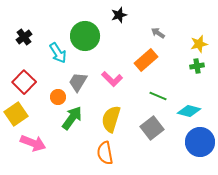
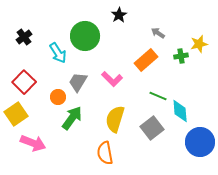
black star: rotated 14 degrees counterclockwise
green cross: moved 16 px left, 10 px up
cyan diamond: moved 9 px left; rotated 70 degrees clockwise
yellow semicircle: moved 4 px right
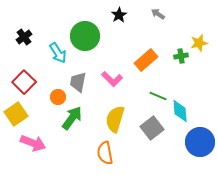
gray arrow: moved 19 px up
yellow star: moved 1 px up
gray trapezoid: rotated 20 degrees counterclockwise
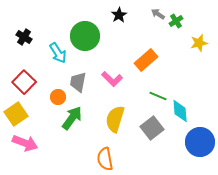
black cross: rotated 21 degrees counterclockwise
green cross: moved 5 px left, 35 px up; rotated 24 degrees counterclockwise
pink arrow: moved 8 px left
orange semicircle: moved 6 px down
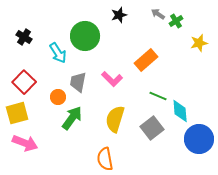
black star: rotated 14 degrees clockwise
yellow square: moved 1 px right, 1 px up; rotated 20 degrees clockwise
blue circle: moved 1 px left, 3 px up
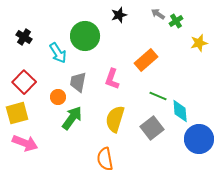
pink L-shape: rotated 65 degrees clockwise
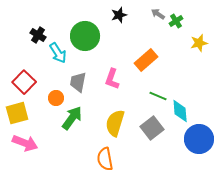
black cross: moved 14 px right, 2 px up
orange circle: moved 2 px left, 1 px down
yellow semicircle: moved 4 px down
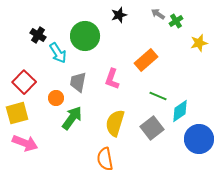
cyan diamond: rotated 60 degrees clockwise
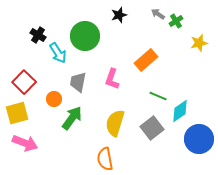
orange circle: moved 2 px left, 1 px down
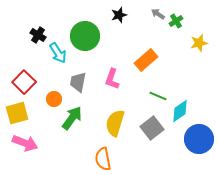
orange semicircle: moved 2 px left
